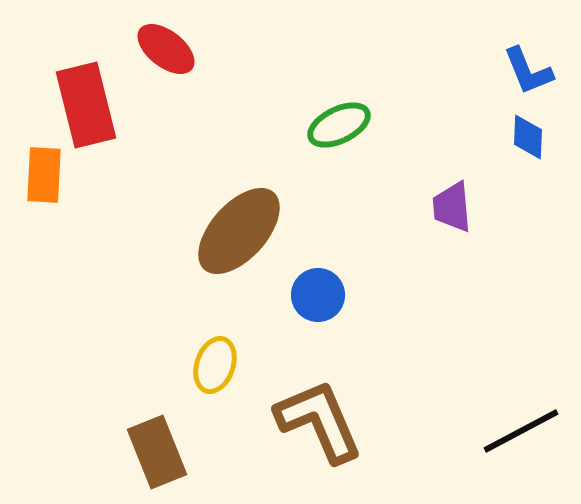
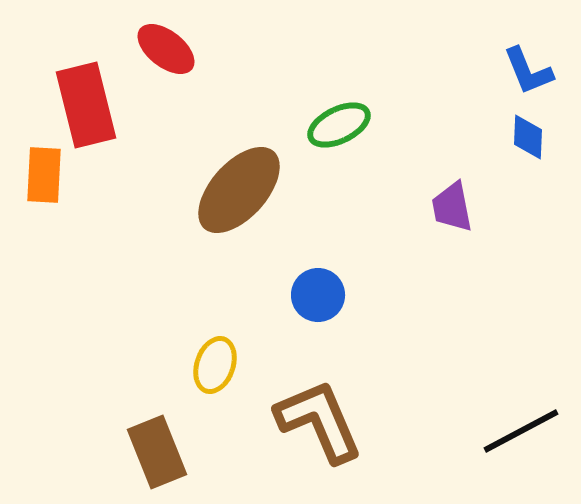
purple trapezoid: rotated 6 degrees counterclockwise
brown ellipse: moved 41 px up
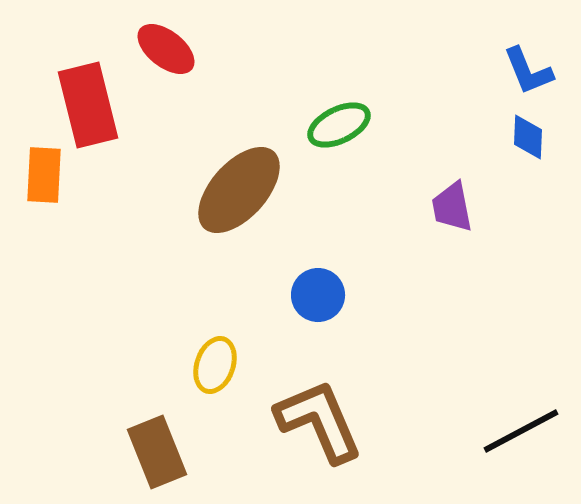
red rectangle: moved 2 px right
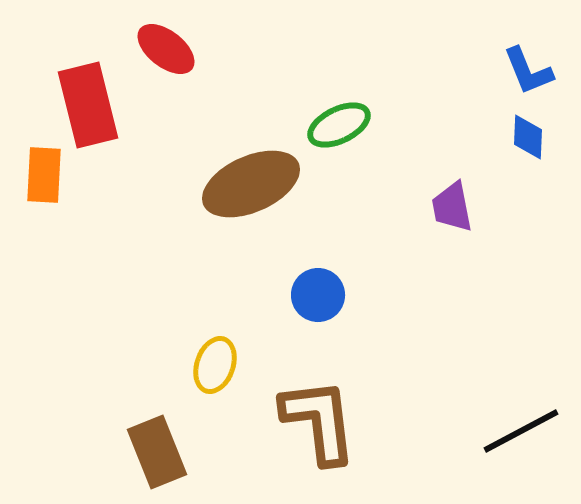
brown ellipse: moved 12 px right, 6 px up; rotated 24 degrees clockwise
brown L-shape: rotated 16 degrees clockwise
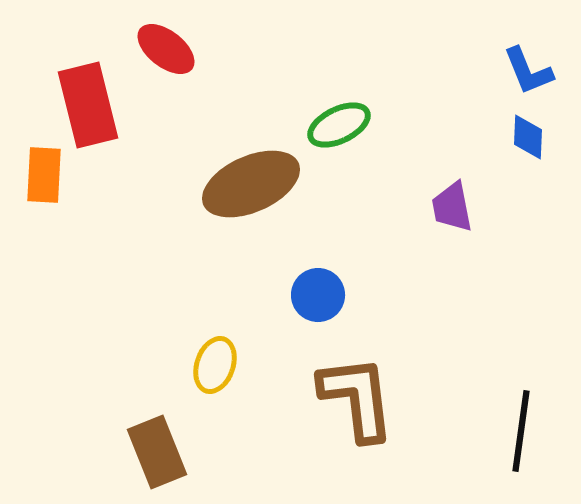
brown L-shape: moved 38 px right, 23 px up
black line: rotated 54 degrees counterclockwise
